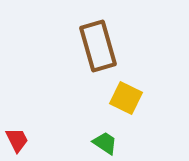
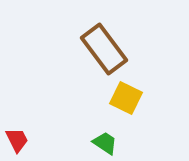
brown rectangle: moved 6 px right, 3 px down; rotated 21 degrees counterclockwise
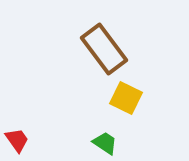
red trapezoid: rotated 8 degrees counterclockwise
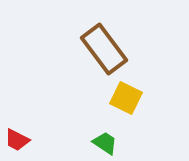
red trapezoid: rotated 152 degrees clockwise
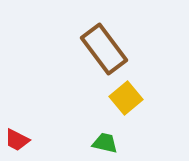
yellow square: rotated 24 degrees clockwise
green trapezoid: rotated 20 degrees counterclockwise
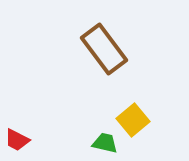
yellow square: moved 7 px right, 22 px down
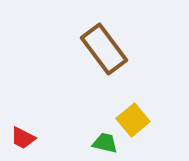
red trapezoid: moved 6 px right, 2 px up
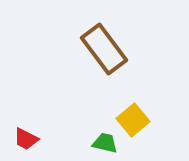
red trapezoid: moved 3 px right, 1 px down
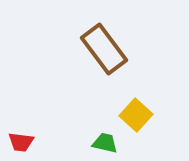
yellow square: moved 3 px right, 5 px up; rotated 8 degrees counterclockwise
red trapezoid: moved 5 px left, 3 px down; rotated 20 degrees counterclockwise
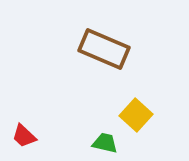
brown rectangle: rotated 30 degrees counterclockwise
red trapezoid: moved 3 px right, 6 px up; rotated 36 degrees clockwise
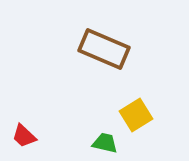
yellow square: rotated 16 degrees clockwise
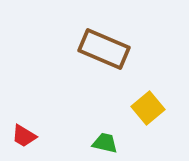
yellow square: moved 12 px right, 7 px up; rotated 8 degrees counterclockwise
red trapezoid: rotated 12 degrees counterclockwise
